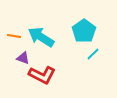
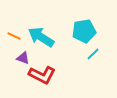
cyan pentagon: rotated 25 degrees clockwise
orange line: rotated 16 degrees clockwise
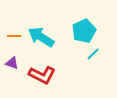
cyan pentagon: rotated 15 degrees counterclockwise
orange line: rotated 24 degrees counterclockwise
purple triangle: moved 11 px left, 5 px down
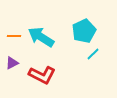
purple triangle: rotated 48 degrees counterclockwise
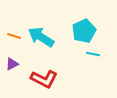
orange line: rotated 16 degrees clockwise
cyan line: rotated 56 degrees clockwise
purple triangle: moved 1 px down
red L-shape: moved 2 px right, 4 px down
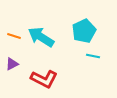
cyan line: moved 2 px down
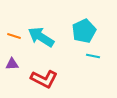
purple triangle: rotated 24 degrees clockwise
